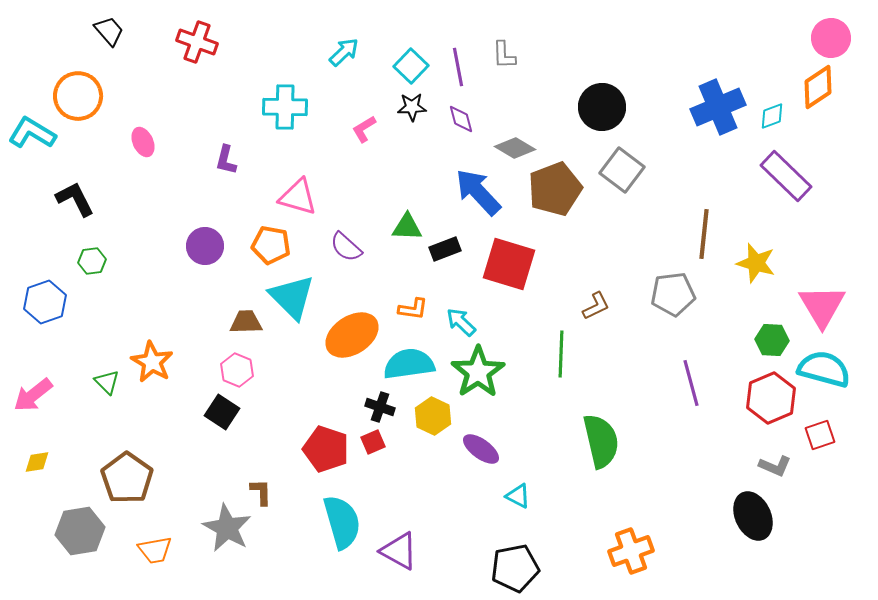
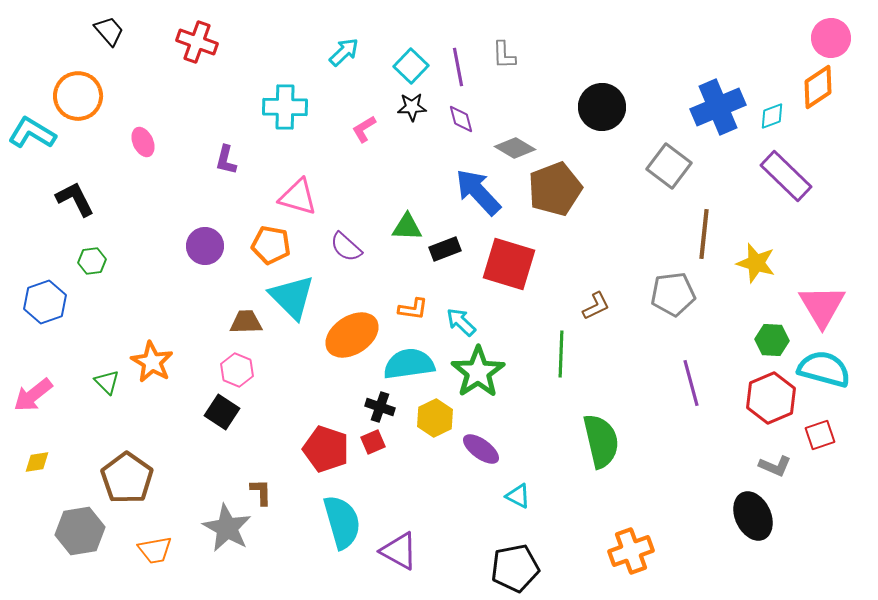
gray square at (622, 170): moved 47 px right, 4 px up
yellow hexagon at (433, 416): moved 2 px right, 2 px down; rotated 9 degrees clockwise
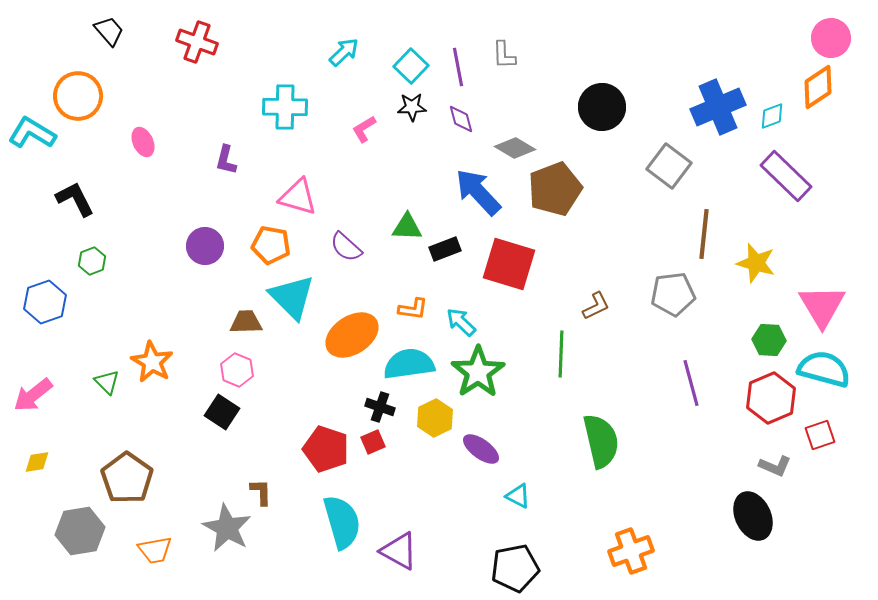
green hexagon at (92, 261): rotated 12 degrees counterclockwise
green hexagon at (772, 340): moved 3 px left
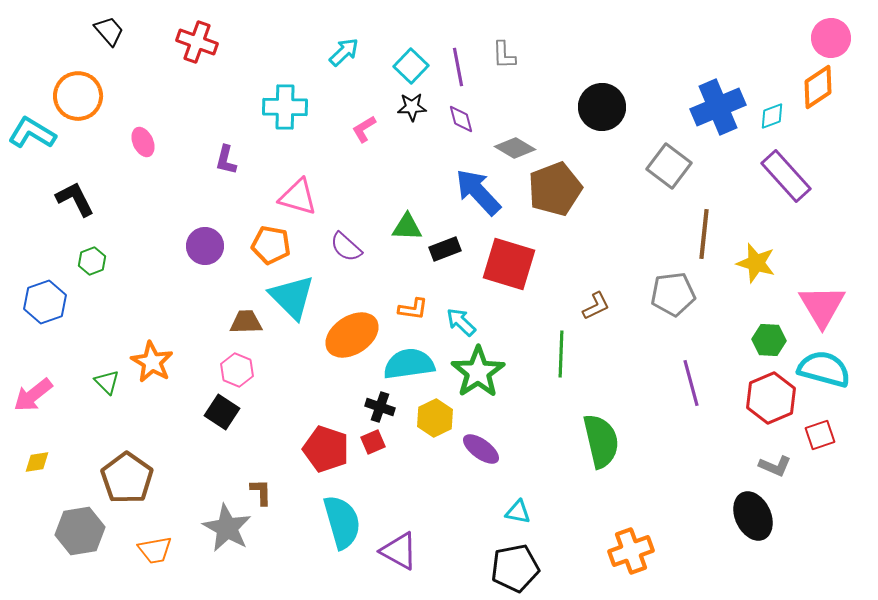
purple rectangle at (786, 176): rotated 4 degrees clockwise
cyan triangle at (518, 496): moved 16 px down; rotated 16 degrees counterclockwise
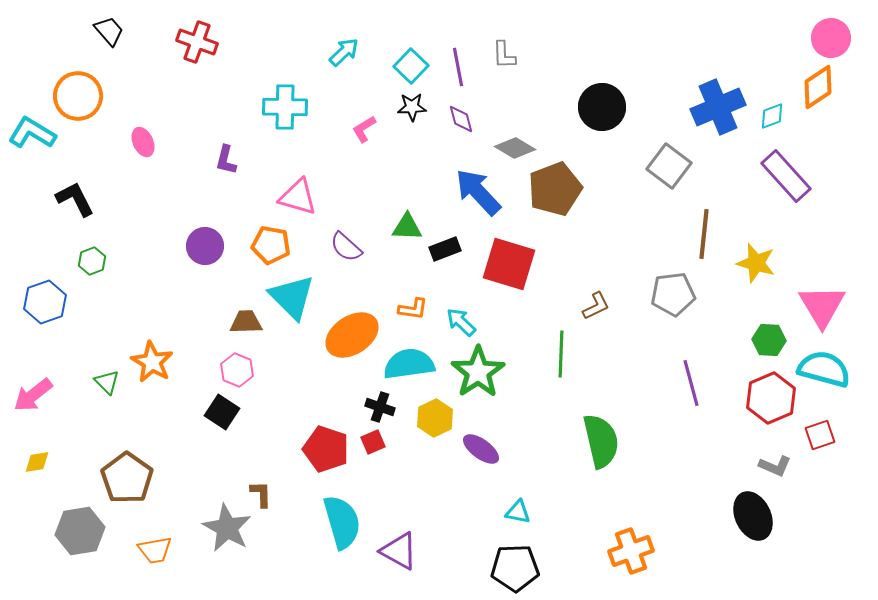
brown L-shape at (261, 492): moved 2 px down
black pentagon at (515, 568): rotated 9 degrees clockwise
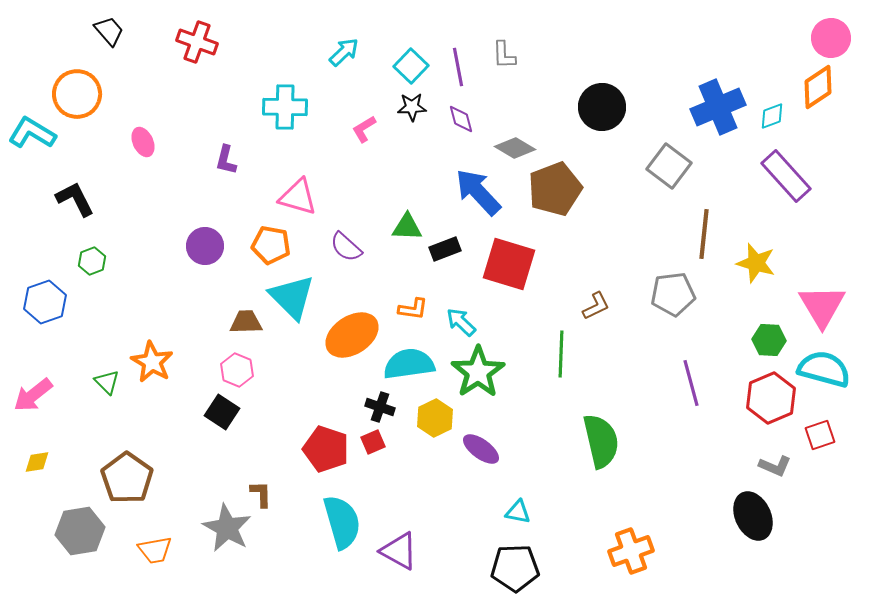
orange circle at (78, 96): moved 1 px left, 2 px up
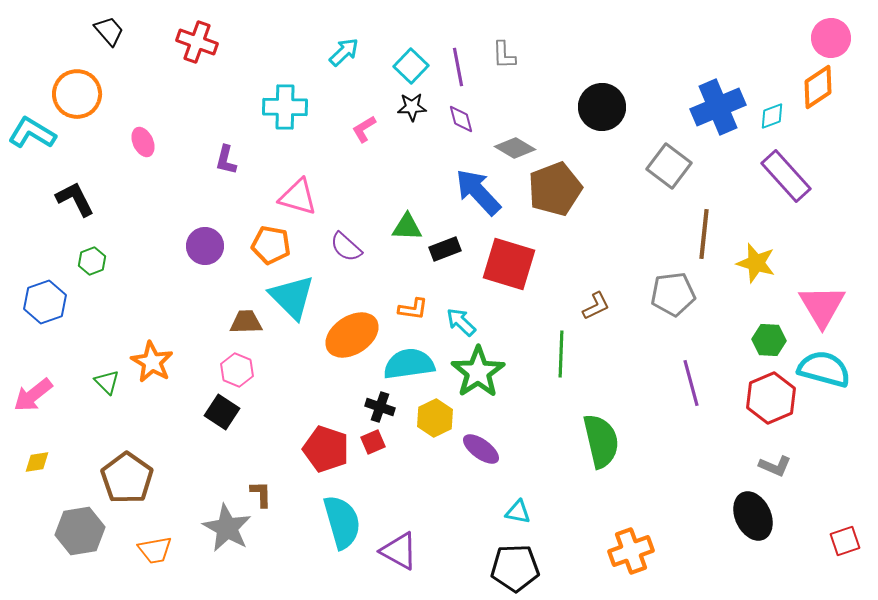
red square at (820, 435): moved 25 px right, 106 px down
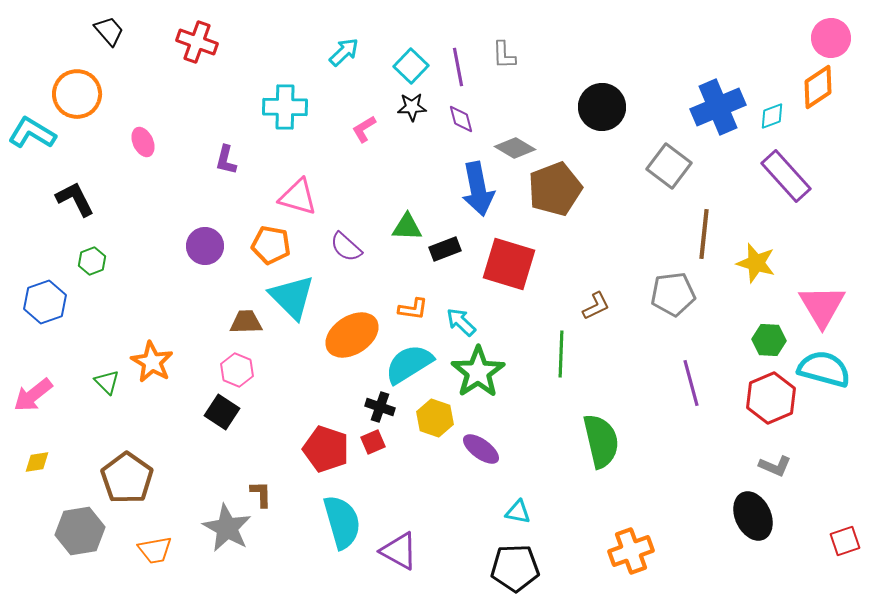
blue arrow at (478, 192): moved 3 px up; rotated 148 degrees counterclockwise
cyan semicircle at (409, 364): rotated 24 degrees counterclockwise
yellow hexagon at (435, 418): rotated 15 degrees counterclockwise
